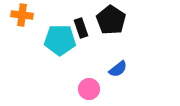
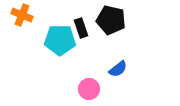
orange cross: rotated 15 degrees clockwise
black pentagon: rotated 20 degrees counterclockwise
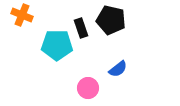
cyan pentagon: moved 3 px left, 5 px down
pink circle: moved 1 px left, 1 px up
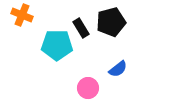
black pentagon: moved 2 px down; rotated 28 degrees counterclockwise
black rectangle: rotated 12 degrees counterclockwise
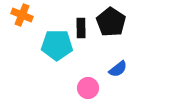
black pentagon: rotated 24 degrees counterclockwise
black rectangle: rotated 30 degrees clockwise
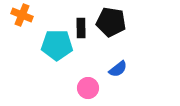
black pentagon: rotated 24 degrees counterclockwise
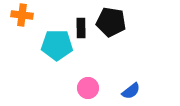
orange cross: rotated 15 degrees counterclockwise
blue semicircle: moved 13 px right, 22 px down
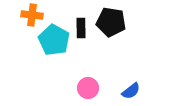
orange cross: moved 10 px right
cyan pentagon: moved 3 px left, 5 px up; rotated 28 degrees clockwise
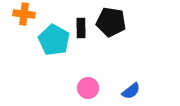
orange cross: moved 8 px left, 1 px up
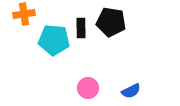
orange cross: rotated 15 degrees counterclockwise
cyan pentagon: rotated 24 degrees counterclockwise
blue semicircle: rotated 12 degrees clockwise
